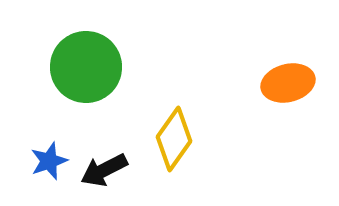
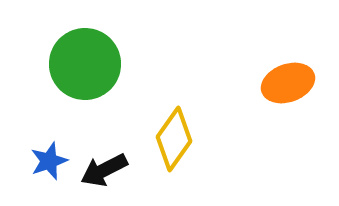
green circle: moved 1 px left, 3 px up
orange ellipse: rotated 6 degrees counterclockwise
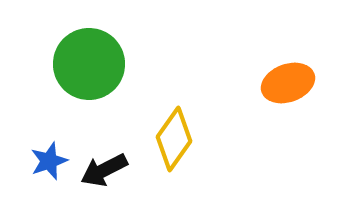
green circle: moved 4 px right
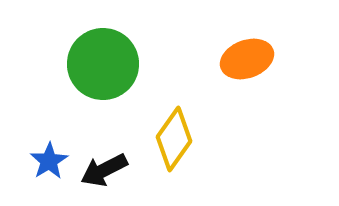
green circle: moved 14 px right
orange ellipse: moved 41 px left, 24 px up
blue star: rotated 12 degrees counterclockwise
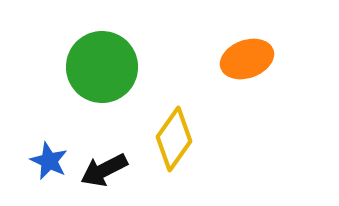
green circle: moved 1 px left, 3 px down
blue star: rotated 15 degrees counterclockwise
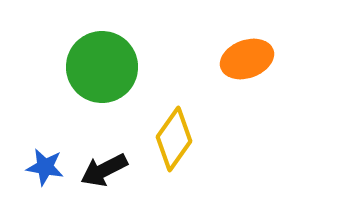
blue star: moved 4 px left, 6 px down; rotated 15 degrees counterclockwise
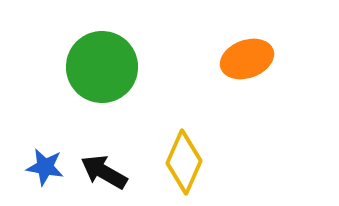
yellow diamond: moved 10 px right, 23 px down; rotated 12 degrees counterclockwise
black arrow: moved 2 px down; rotated 57 degrees clockwise
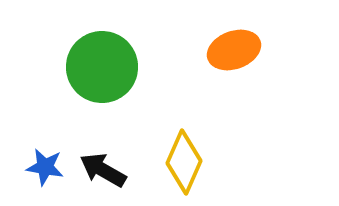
orange ellipse: moved 13 px left, 9 px up
black arrow: moved 1 px left, 2 px up
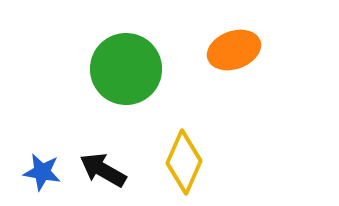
green circle: moved 24 px right, 2 px down
blue star: moved 3 px left, 5 px down
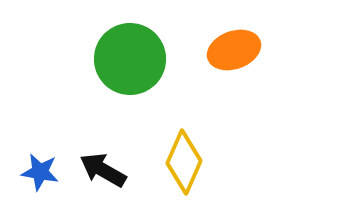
green circle: moved 4 px right, 10 px up
blue star: moved 2 px left
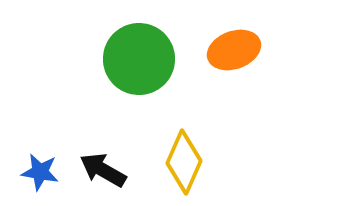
green circle: moved 9 px right
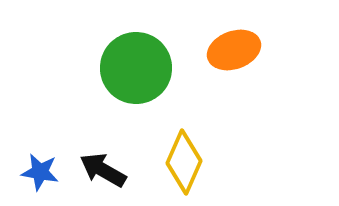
green circle: moved 3 px left, 9 px down
